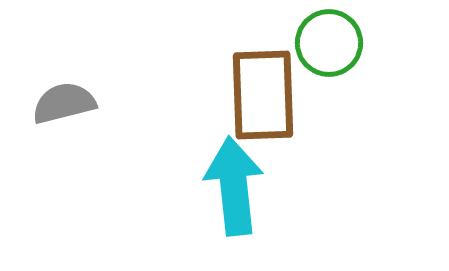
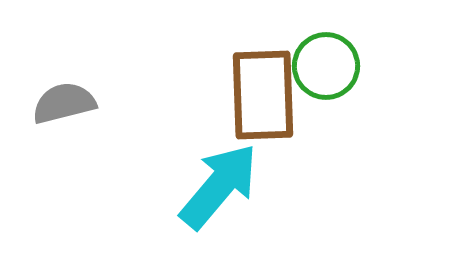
green circle: moved 3 px left, 23 px down
cyan arrow: moved 15 px left; rotated 46 degrees clockwise
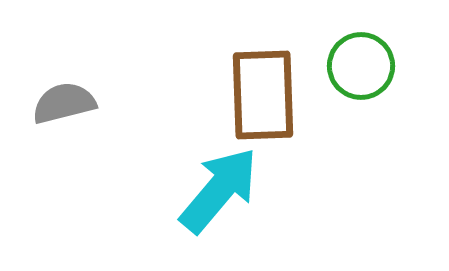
green circle: moved 35 px right
cyan arrow: moved 4 px down
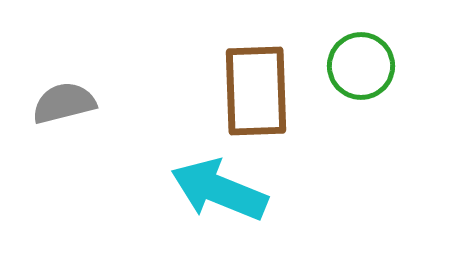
brown rectangle: moved 7 px left, 4 px up
cyan arrow: rotated 108 degrees counterclockwise
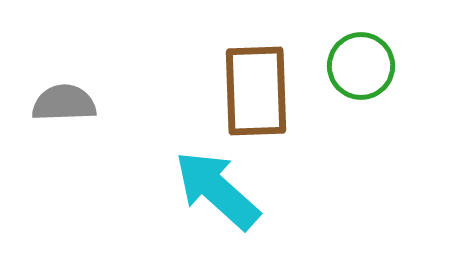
gray semicircle: rotated 12 degrees clockwise
cyan arrow: moved 2 px left; rotated 20 degrees clockwise
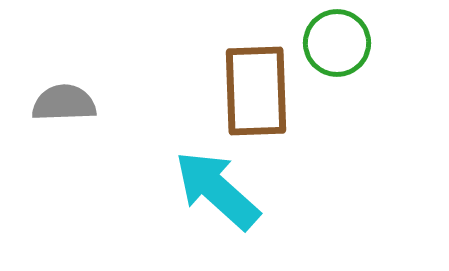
green circle: moved 24 px left, 23 px up
